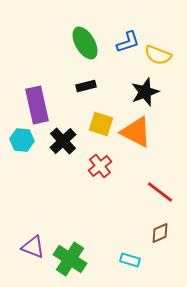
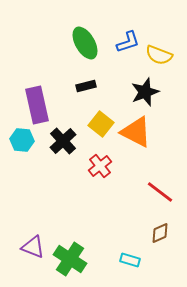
yellow semicircle: moved 1 px right
yellow square: rotated 20 degrees clockwise
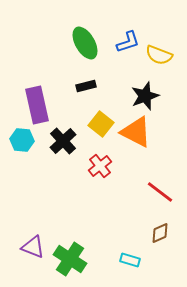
black star: moved 4 px down
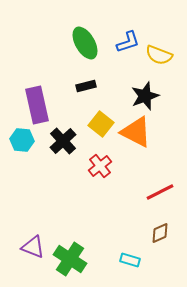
red line: rotated 64 degrees counterclockwise
